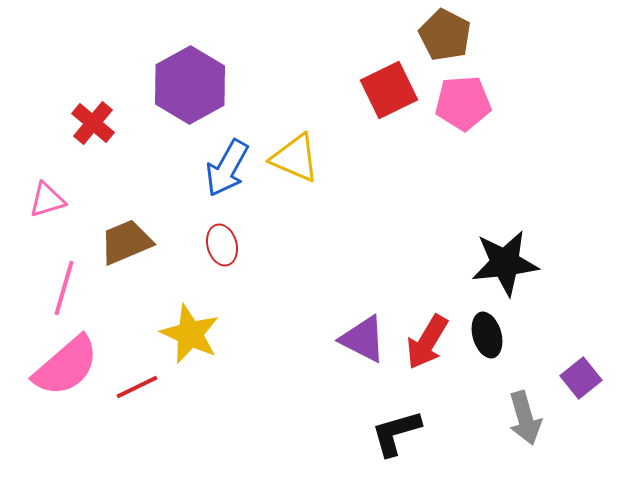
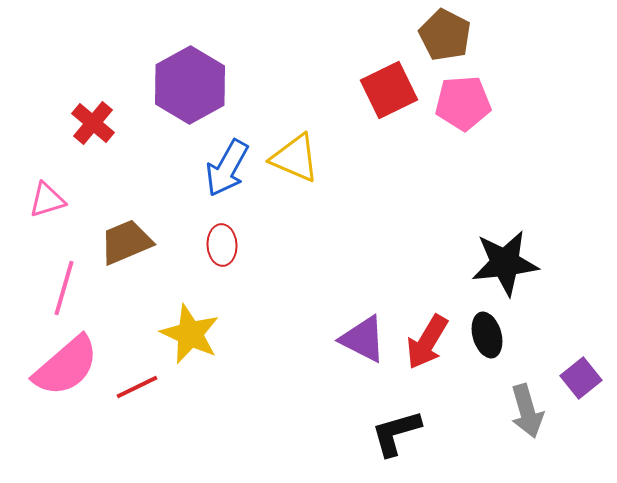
red ellipse: rotated 12 degrees clockwise
gray arrow: moved 2 px right, 7 px up
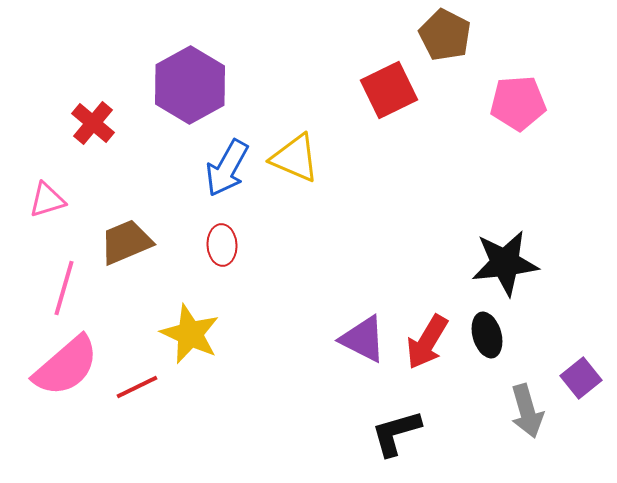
pink pentagon: moved 55 px right
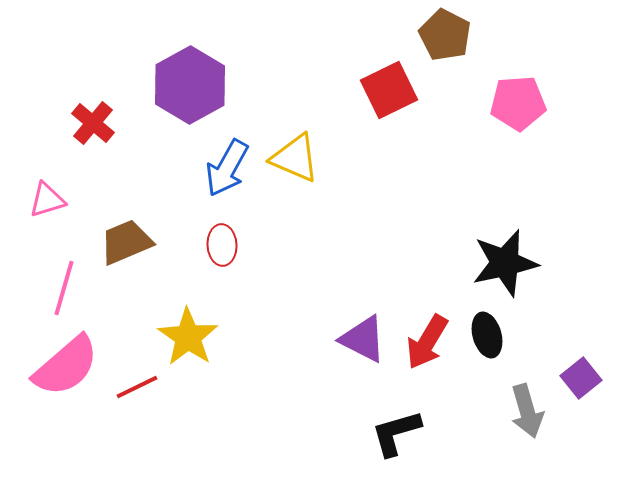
black star: rotated 6 degrees counterclockwise
yellow star: moved 2 px left, 3 px down; rotated 10 degrees clockwise
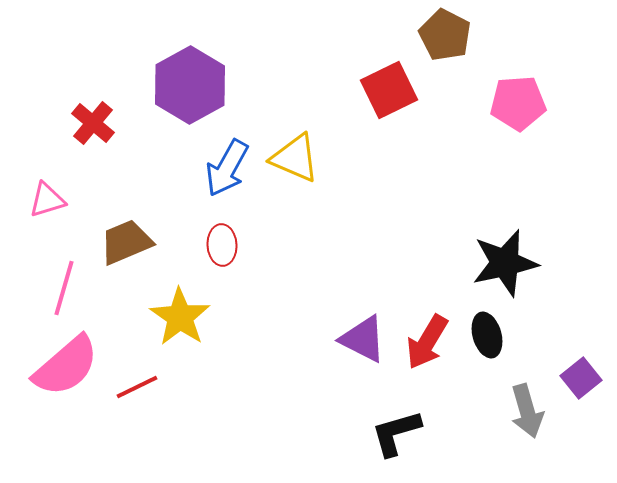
yellow star: moved 8 px left, 20 px up
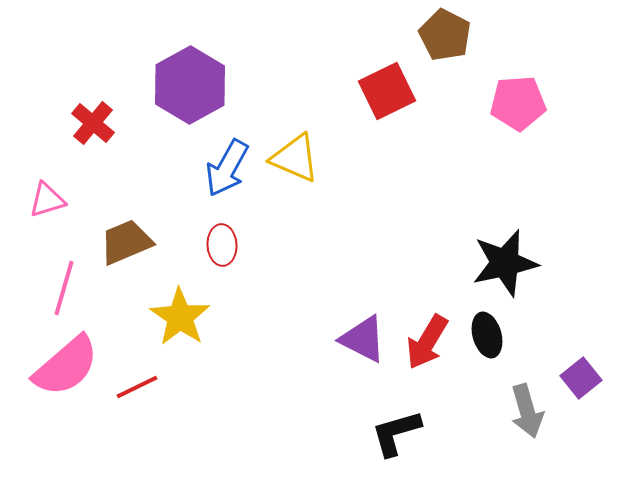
red square: moved 2 px left, 1 px down
